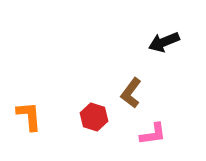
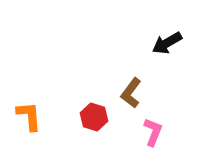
black arrow: moved 3 px right, 1 px down; rotated 8 degrees counterclockwise
pink L-shape: moved 2 px up; rotated 60 degrees counterclockwise
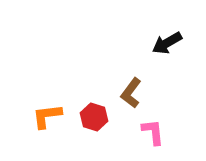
orange L-shape: moved 18 px right; rotated 92 degrees counterclockwise
pink L-shape: rotated 28 degrees counterclockwise
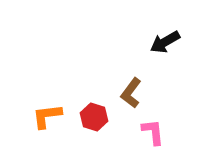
black arrow: moved 2 px left, 1 px up
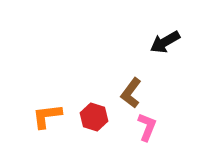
pink L-shape: moved 6 px left, 5 px up; rotated 28 degrees clockwise
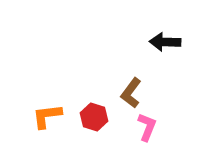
black arrow: rotated 32 degrees clockwise
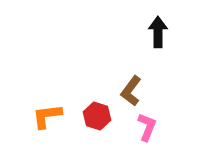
black arrow: moved 7 px left, 10 px up; rotated 88 degrees clockwise
brown L-shape: moved 2 px up
red hexagon: moved 3 px right, 1 px up
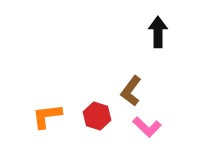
pink L-shape: rotated 112 degrees clockwise
